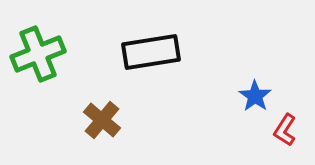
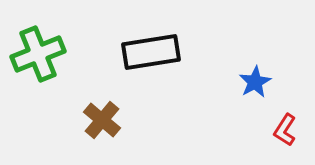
blue star: moved 14 px up; rotated 8 degrees clockwise
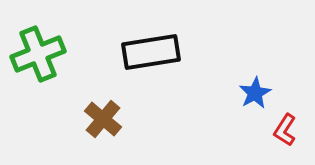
blue star: moved 11 px down
brown cross: moved 1 px right, 1 px up
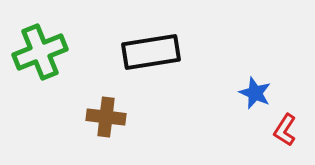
green cross: moved 2 px right, 2 px up
blue star: rotated 20 degrees counterclockwise
brown cross: moved 3 px right, 2 px up; rotated 33 degrees counterclockwise
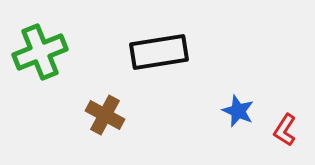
black rectangle: moved 8 px right
blue star: moved 17 px left, 18 px down
brown cross: moved 1 px left, 2 px up; rotated 21 degrees clockwise
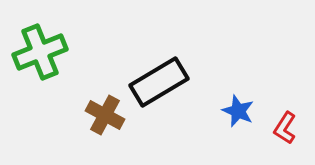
black rectangle: moved 30 px down; rotated 22 degrees counterclockwise
red L-shape: moved 2 px up
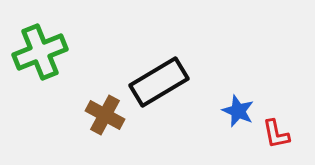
red L-shape: moved 9 px left, 6 px down; rotated 44 degrees counterclockwise
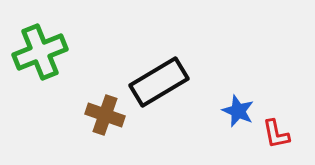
brown cross: rotated 9 degrees counterclockwise
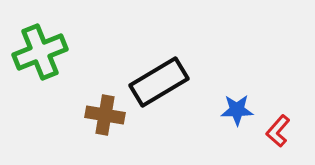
blue star: moved 1 px left, 1 px up; rotated 24 degrees counterclockwise
brown cross: rotated 9 degrees counterclockwise
red L-shape: moved 2 px right, 3 px up; rotated 52 degrees clockwise
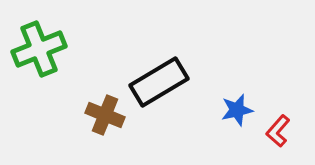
green cross: moved 1 px left, 3 px up
blue star: rotated 12 degrees counterclockwise
brown cross: rotated 12 degrees clockwise
